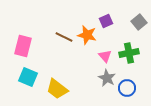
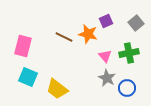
gray square: moved 3 px left, 1 px down
orange star: moved 1 px right, 1 px up
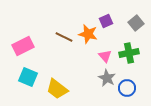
pink rectangle: rotated 50 degrees clockwise
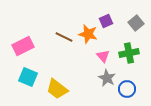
pink triangle: moved 2 px left
blue circle: moved 1 px down
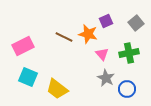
pink triangle: moved 1 px left, 2 px up
gray star: moved 1 px left
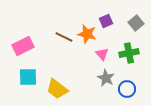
orange star: moved 1 px left
cyan square: rotated 24 degrees counterclockwise
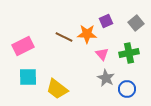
orange star: rotated 12 degrees counterclockwise
